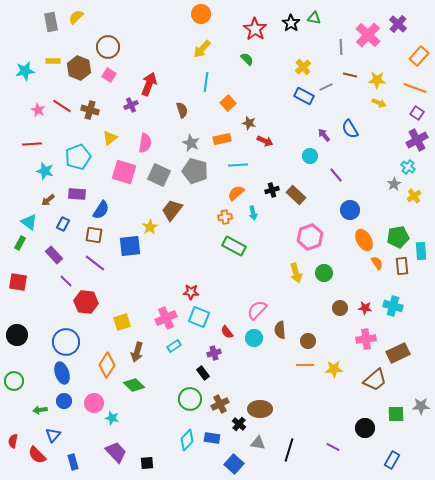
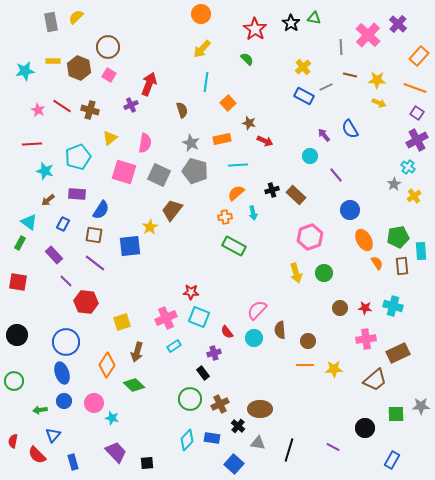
black cross at (239, 424): moved 1 px left, 2 px down
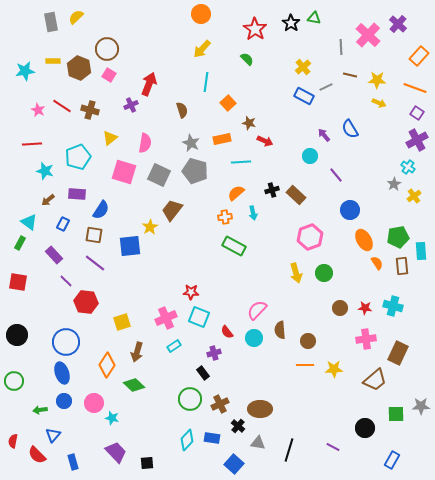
brown circle at (108, 47): moved 1 px left, 2 px down
cyan line at (238, 165): moved 3 px right, 3 px up
brown rectangle at (398, 353): rotated 40 degrees counterclockwise
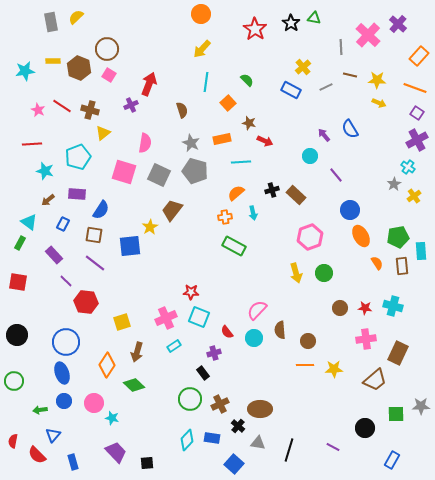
green semicircle at (247, 59): moved 21 px down
blue rectangle at (304, 96): moved 13 px left, 6 px up
yellow triangle at (110, 138): moved 7 px left, 5 px up
orange ellipse at (364, 240): moved 3 px left, 4 px up
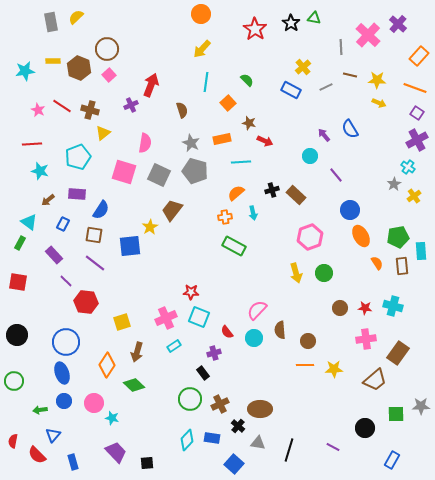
pink square at (109, 75): rotated 16 degrees clockwise
red arrow at (149, 84): moved 2 px right, 1 px down
cyan star at (45, 171): moved 5 px left
brown rectangle at (398, 353): rotated 10 degrees clockwise
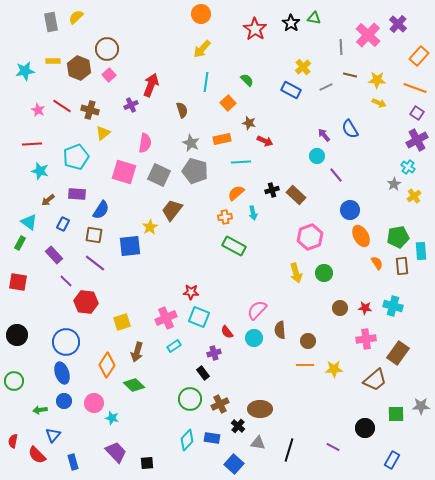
cyan circle at (310, 156): moved 7 px right
cyan pentagon at (78, 157): moved 2 px left
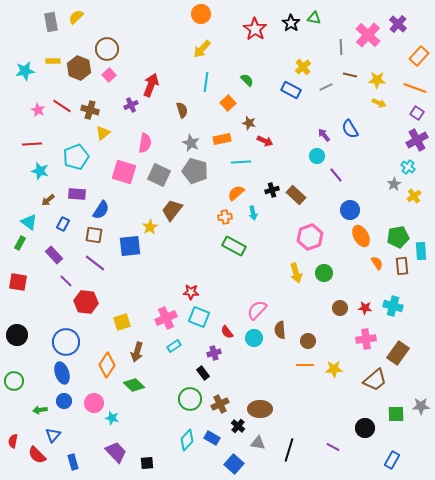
blue rectangle at (212, 438): rotated 21 degrees clockwise
